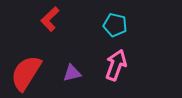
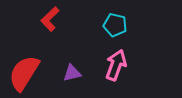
red semicircle: moved 2 px left
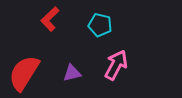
cyan pentagon: moved 15 px left
pink arrow: rotated 8 degrees clockwise
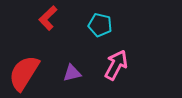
red L-shape: moved 2 px left, 1 px up
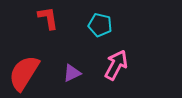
red L-shape: rotated 125 degrees clockwise
purple triangle: rotated 12 degrees counterclockwise
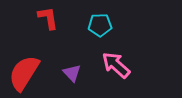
cyan pentagon: rotated 15 degrees counterclockwise
pink arrow: rotated 76 degrees counterclockwise
purple triangle: rotated 48 degrees counterclockwise
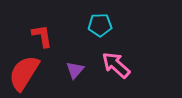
red L-shape: moved 6 px left, 18 px down
purple triangle: moved 3 px right, 3 px up; rotated 24 degrees clockwise
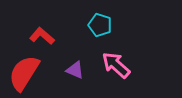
cyan pentagon: rotated 20 degrees clockwise
red L-shape: rotated 40 degrees counterclockwise
purple triangle: rotated 48 degrees counterclockwise
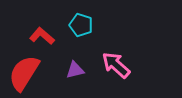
cyan pentagon: moved 19 px left
purple triangle: rotated 36 degrees counterclockwise
